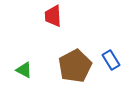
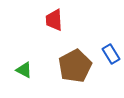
red trapezoid: moved 1 px right, 4 px down
blue rectangle: moved 6 px up
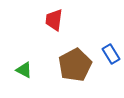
red trapezoid: rotated 10 degrees clockwise
brown pentagon: moved 1 px up
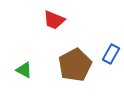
red trapezoid: rotated 75 degrees counterclockwise
blue rectangle: rotated 60 degrees clockwise
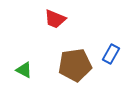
red trapezoid: moved 1 px right, 1 px up
brown pentagon: rotated 20 degrees clockwise
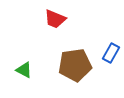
blue rectangle: moved 1 px up
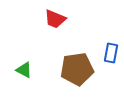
blue rectangle: rotated 18 degrees counterclockwise
brown pentagon: moved 2 px right, 4 px down
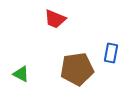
green triangle: moved 3 px left, 4 px down
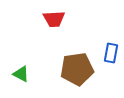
red trapezoid: moved 1 px left; rotated 25 degrees counterclockwise
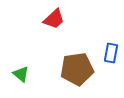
red trapezoid: rotated 40 degrees counterclockwise
green triangle: rotated 12 degrees clockwise
